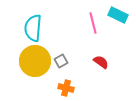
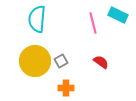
cyan semicircle: moved 4 px right, 9 px up
orange cross: rotated 14 degrees counterclockwise
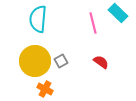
cyan rectangle: moved 2 px up; rotated 18 degrees clockwise
cyan semicircle: moved 1 px right
orange cross: moved 21 px left, 1 px down; rotated 28 degrees clockwise
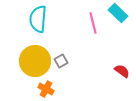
red semicircle: moved 21 px right, 9 px down
orange cross: moved 1 px right
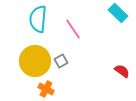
pink line: moved 20 px left, 6 px down; rotated 20 degrees counterclockwise
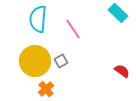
orange cross: rotated 21 degrees clockwise
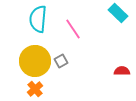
red semicircle: rotated 35 degrees counterclockwise
orange cross: moved 11 px left
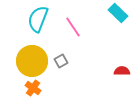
cyan semicircle: rotated 16 degrees clockwise
pink line: moved 2 px up
yellow circle: moved 3 px left
orange cross: moved 2 px left, 1 px up; rotated 14 degrees counterclockwise
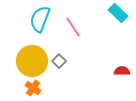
cyan semicircle: moved 2 px right
gray square: moved 2 px left; rotated 16 degrees counterclockwise
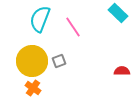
gray square: rotated 24 degrees clockwise
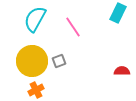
cyan rectangle: rotated 72 degrees clockwise
cyan semicircle: moved 5 px left; rotated 8 degrees clockwise
orange cross: moved 3 px right, 2 px down; rotated 28 degrees clockwise
